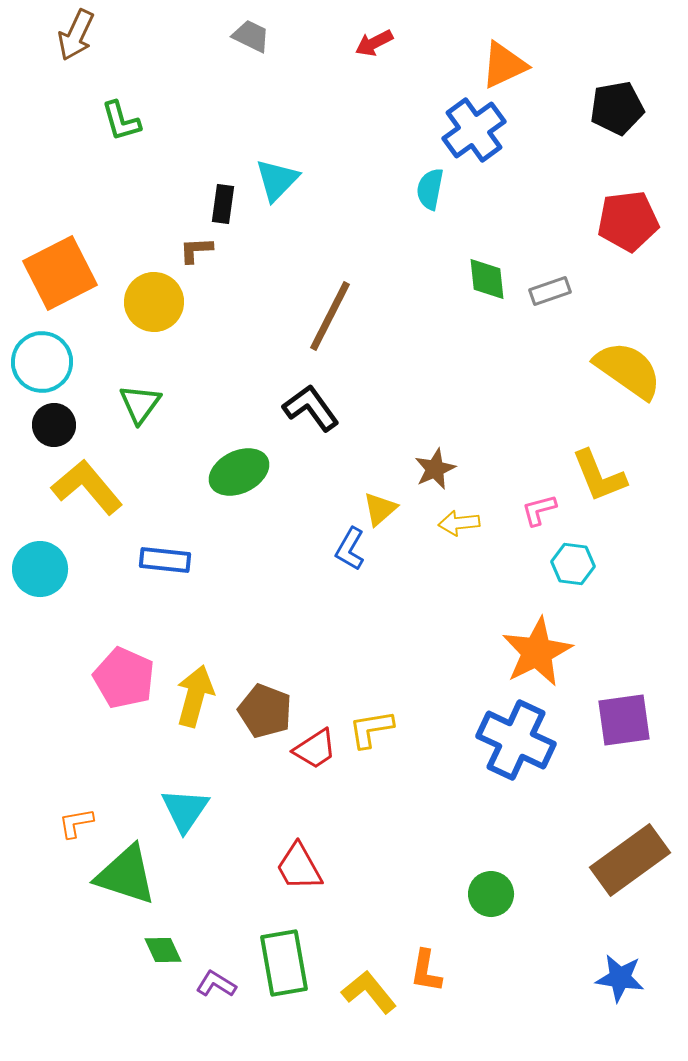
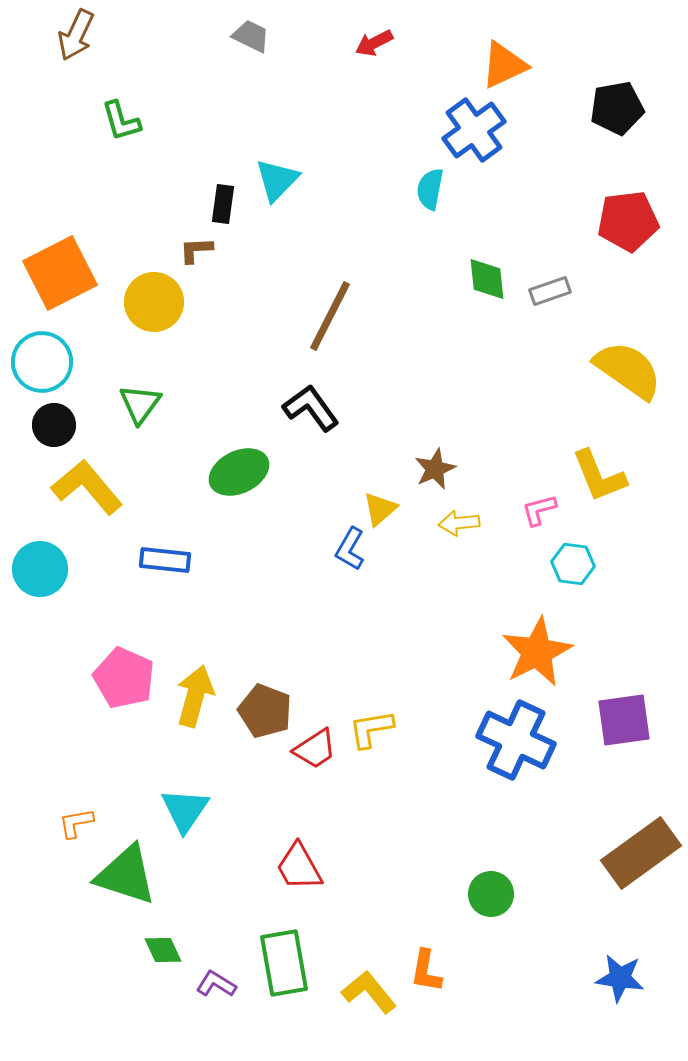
brown rectangle at (630, 860): moved 11 px right, 7 px up
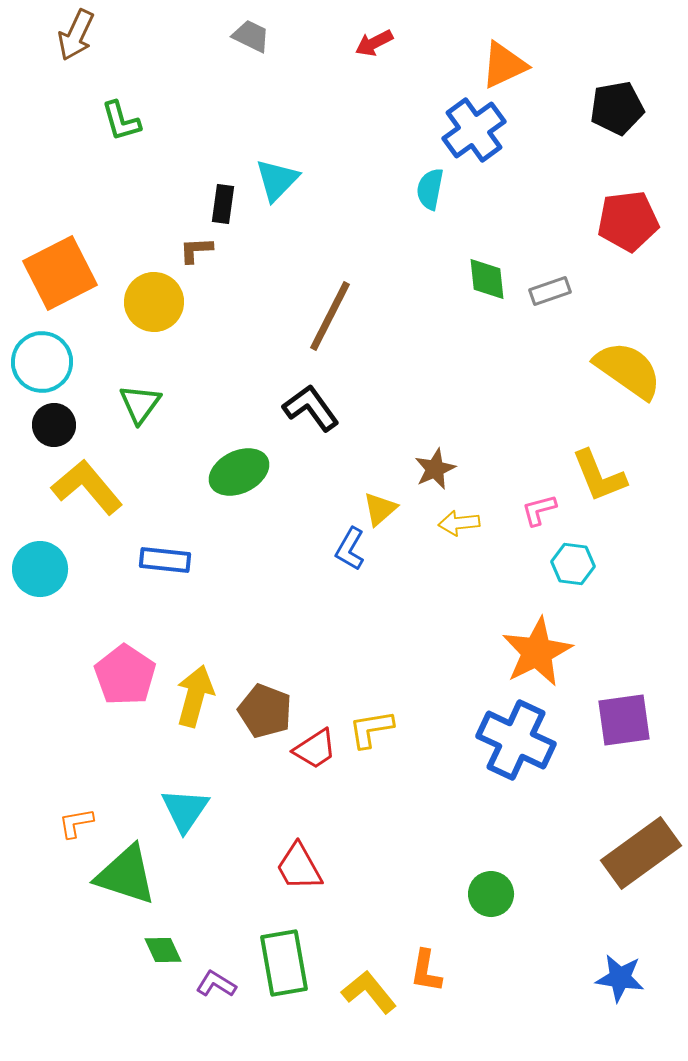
pink pentagon at (124, 678): moved 1 px right, 3 px up; rotated 10 degrees clockwise
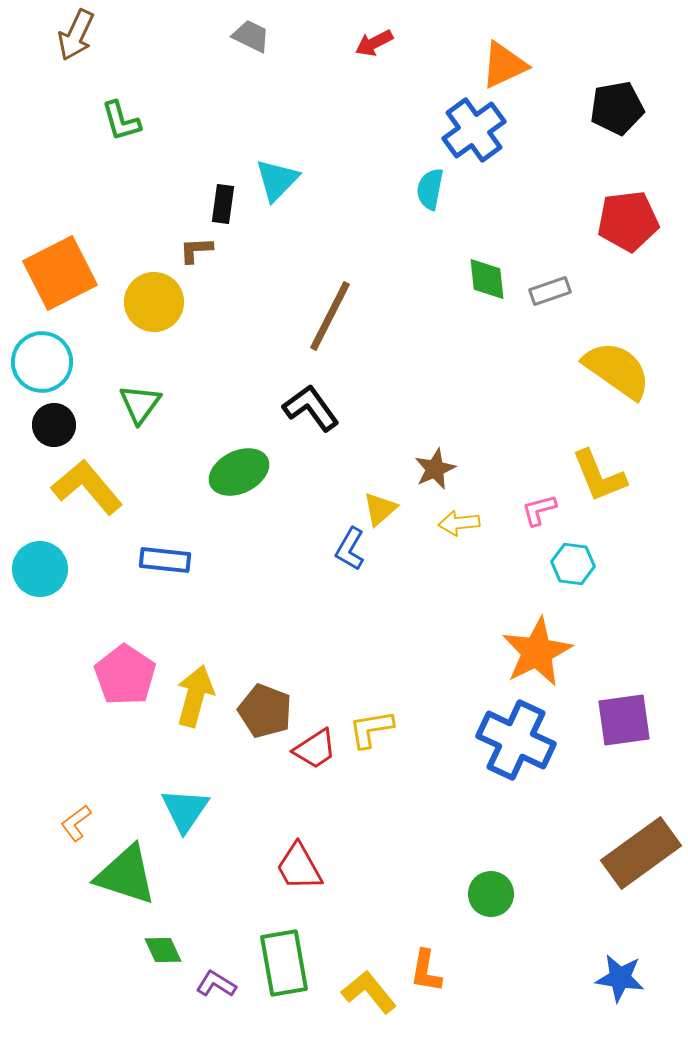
yellow semicircle at (628, 370): moved 11 px left
orange L-shape at (76, 823): rotated 27 degrees counterclockwise
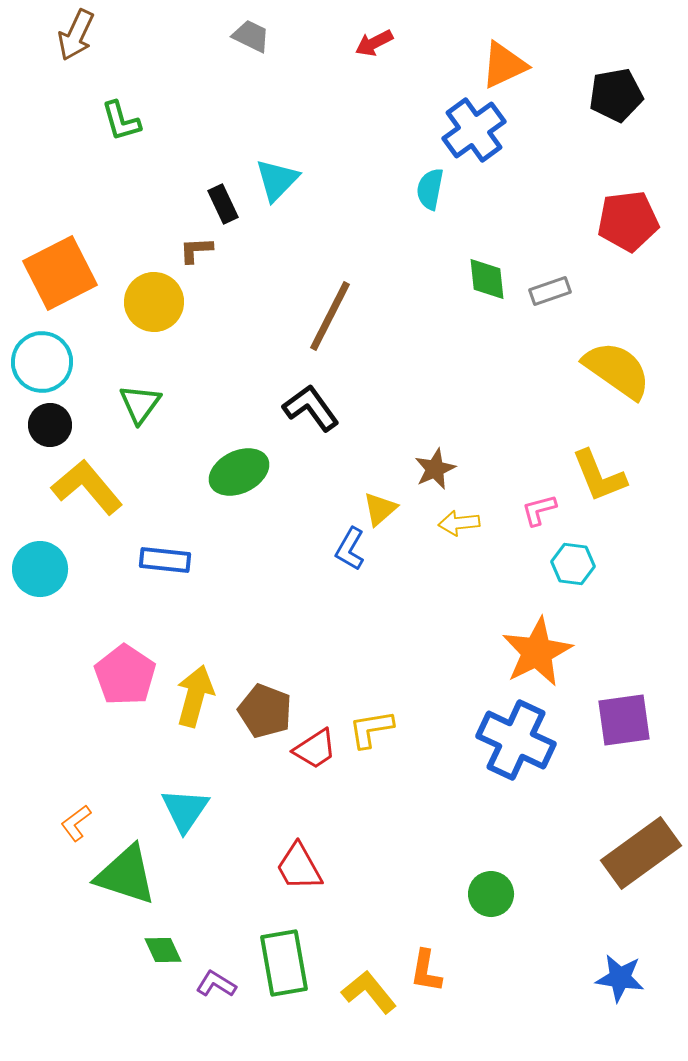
black pentagon at (617, 108): moved 1 px left, 13 px up
black rectangle at (223, 204): rotated 33 degrees counterclockwise
black circle at (54, 425): moved 4 px left
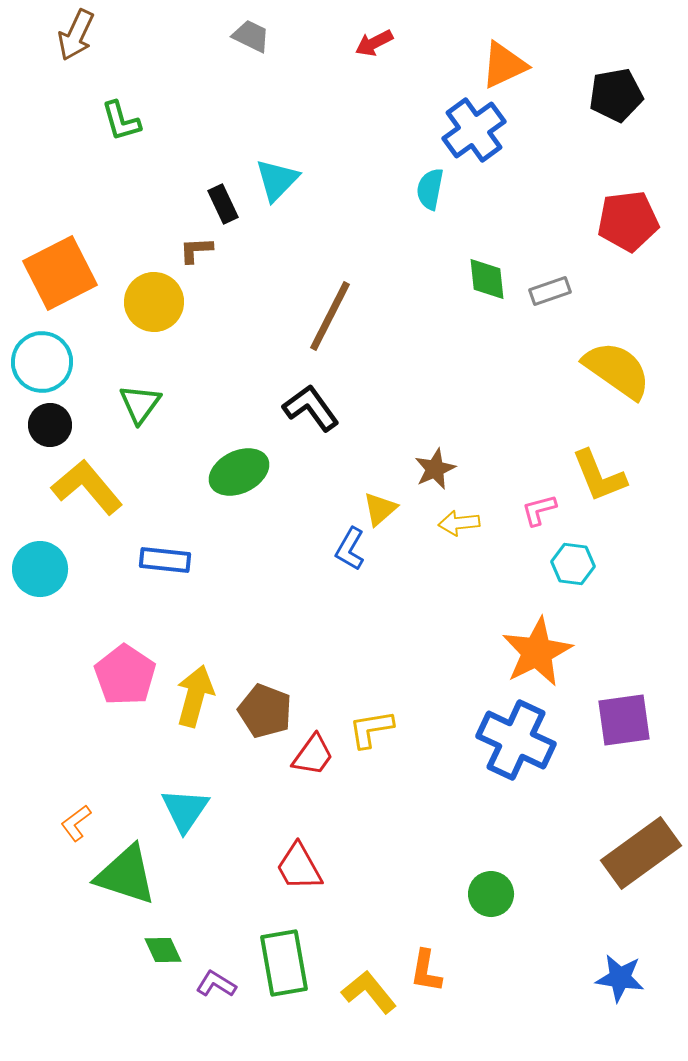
red trapezoid at (315, 749): moved 2 px left, 6 px down; rotated 21 degrees counterclockwise
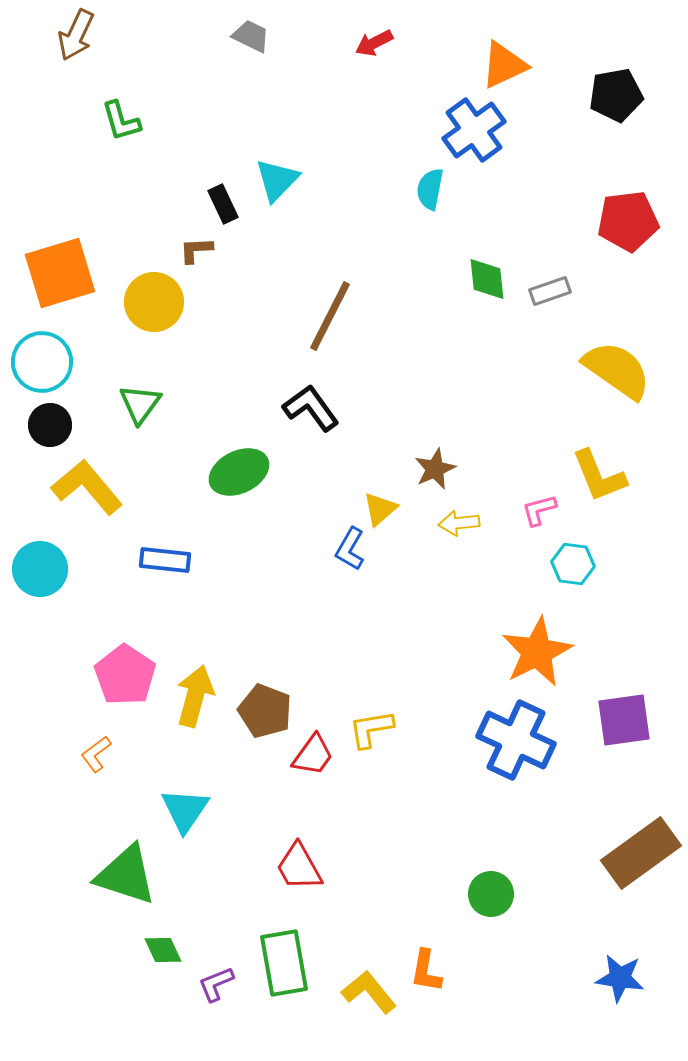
orange square at (60, 273): rotated 10 degrees clockwise
orange L-shape at (76, 823): moved 20 px right, 69 px up
purple L-shape at (216, 984): rotated 54 degrees counterclockwise
